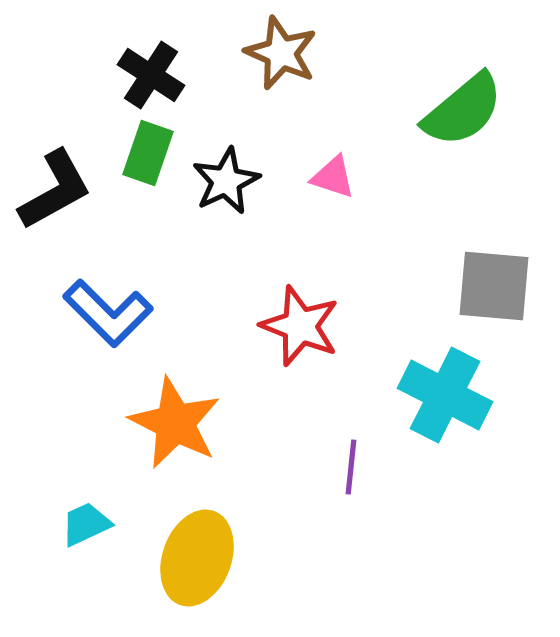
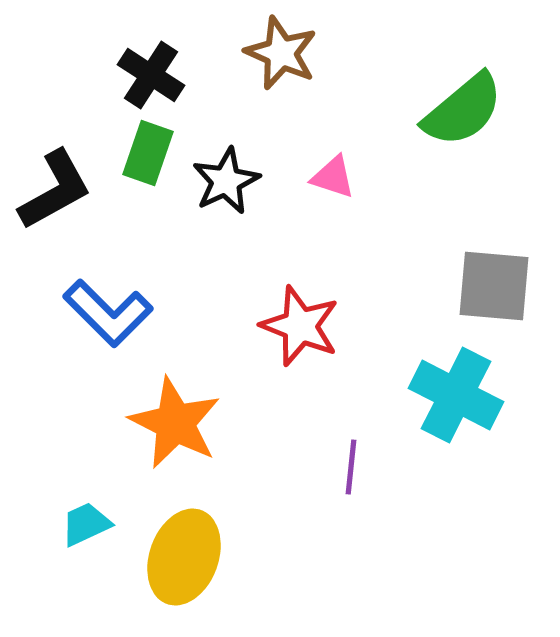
cyan cross: moved 11 px right
yellow ellipse: moved 13 px left, 1 px up
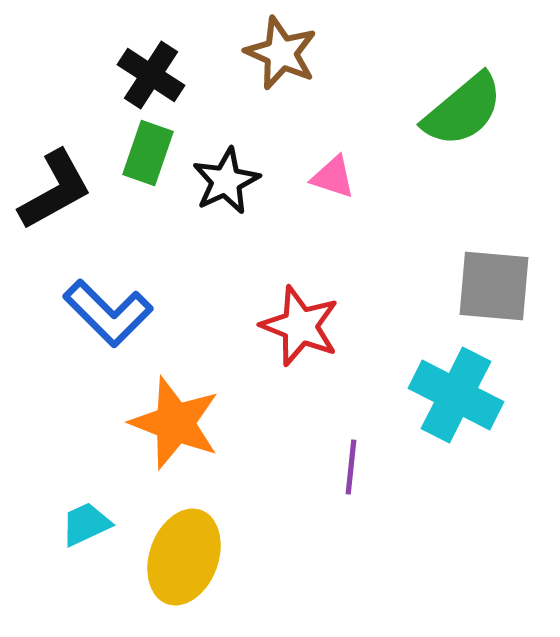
orange star: rotated 6 degrees counterclockwise
